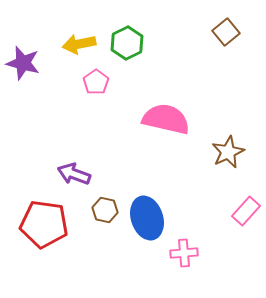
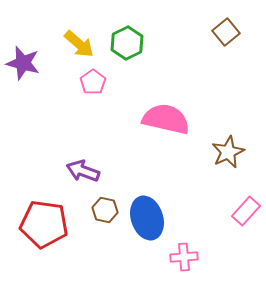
yellow arrow: rotated 128 degrees counterclockwise
pink pentagon: moved 3 px left
purple arrow: moved 9 px right, 3 px up
pink cross: moved 4 px down
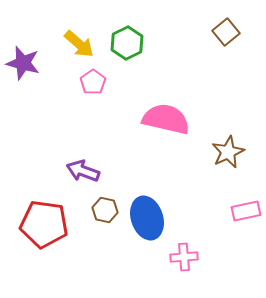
pink rectangle: rotated 36 degrees clockwise
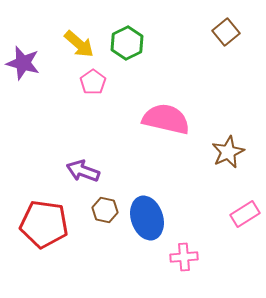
pink rectangle: moved 1 px left, 3 px down; rotated 20 degrees counterclockwise
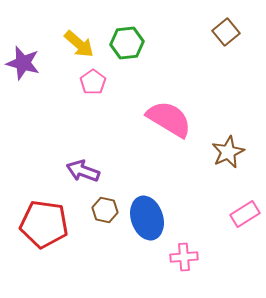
green hexagon: rotated 20 degrees clockwise
pink semicircle: moved 3 px right; rotated 18 degrees clockwise
